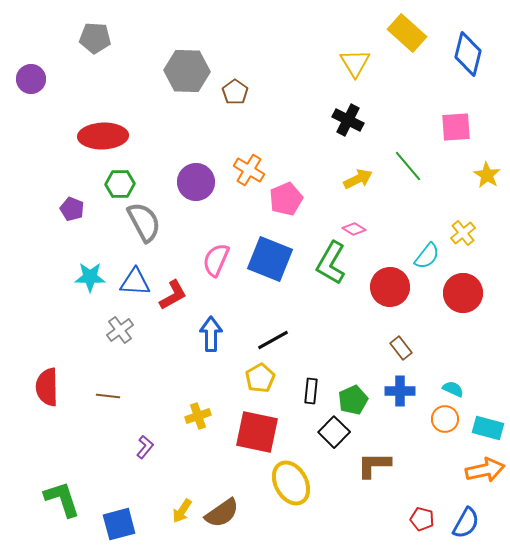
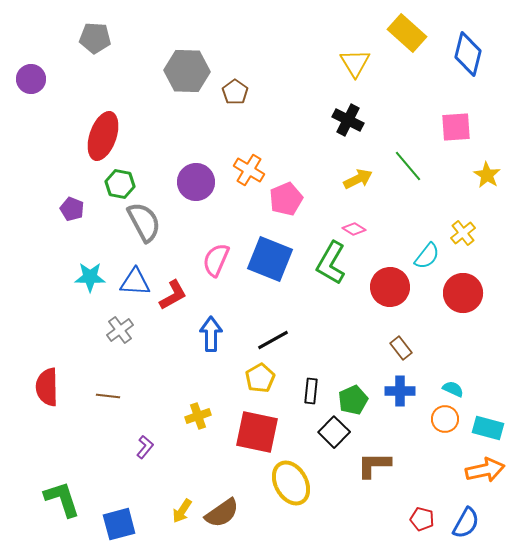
red ellipse at (103, 136): rotated 69 degrees counterclockwise
green hexagon at (120, 184): rotated 12 degrees clockwise
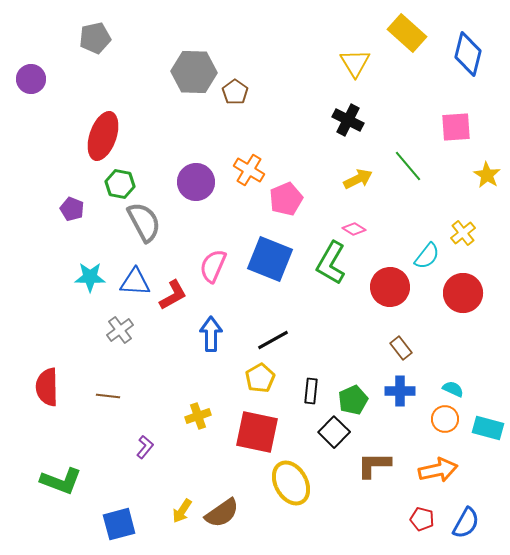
gray pentagon at (95, 38): rotated 16 degrees counterclockwise
gray hexagon at (187, 71): moved 7 px right, 1 px down
pink semicircle at (216, 260): moved 3 px left, 6 px down
orange arrow at (485, 470): moved 47 px left
green L-shape at (62, 499): moved 1 px left, 18 px up; rotated 129 degrees clockwise
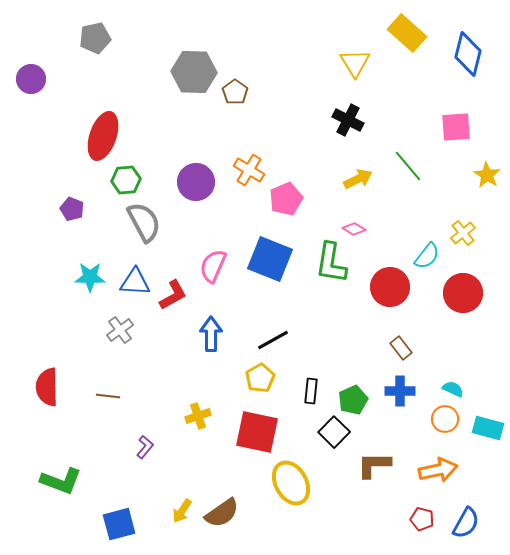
green hexagon at (120, 184): moved 6 px right, 4 px up; rotated 16 degrees counterclockwise
green L-shape at (331, 263): rotated 21 degrees counterclockwise
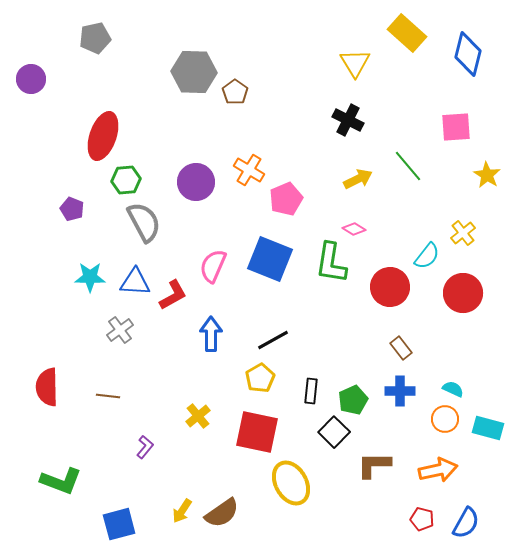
yellow cross at (198, 416): rotated 20 degrees counterclockwise
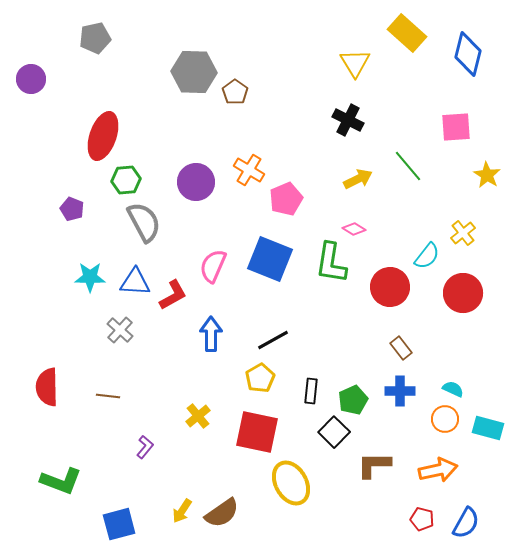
gray cross at (120, 330): rotated 12 degrees counterclockwise
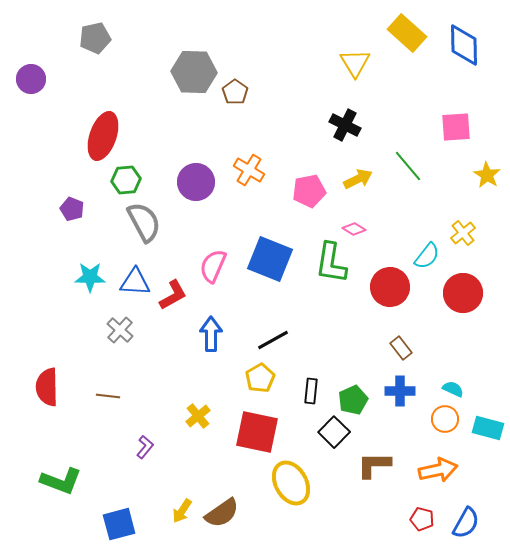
blue diamond at (468, 54): moved 4 px left, 9 px up; rotated 15 degrees counterclockwise
black cross at (348, 120): moved 3 px left, 5 px down
pink pentagon at (286, 199): moved 23 px right, 8 px up; rotated 12 degrees clockwise
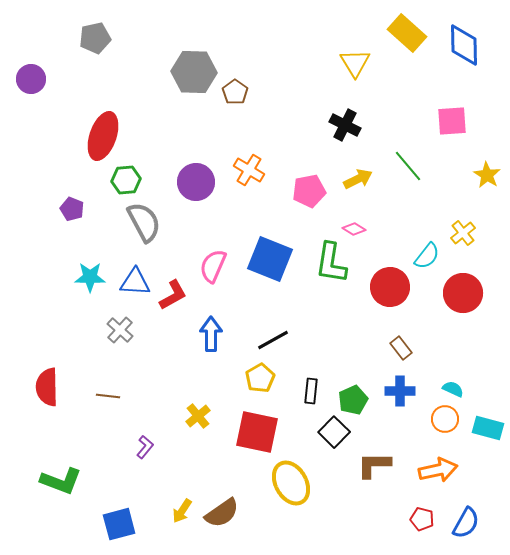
pink square at (456, 127): moved 4 px left, 6 px up
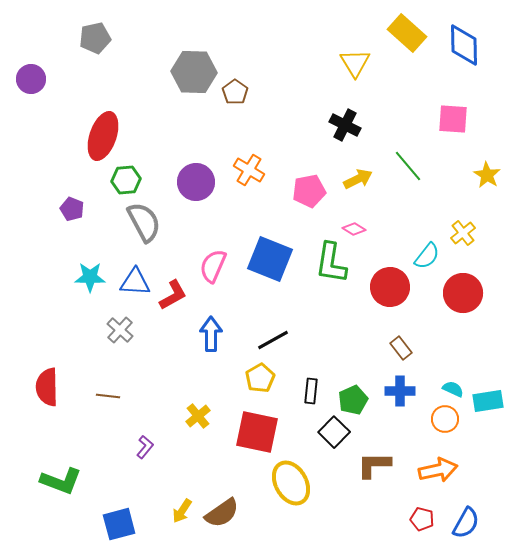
pink square at (452, 121): moved 1 px right, 2 px up; rotated 8 degrees clockwise
cyan rectangle at (488, 428): moved 27 px up; rotated 24 degrees counterclockwise
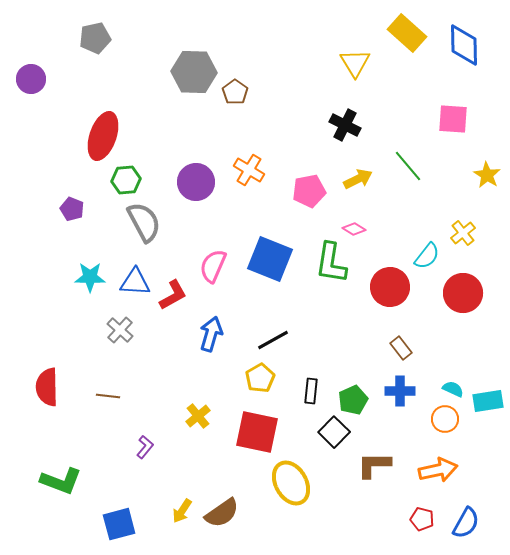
blue arrow at (211, 334): rotated 16 degrees clockwise
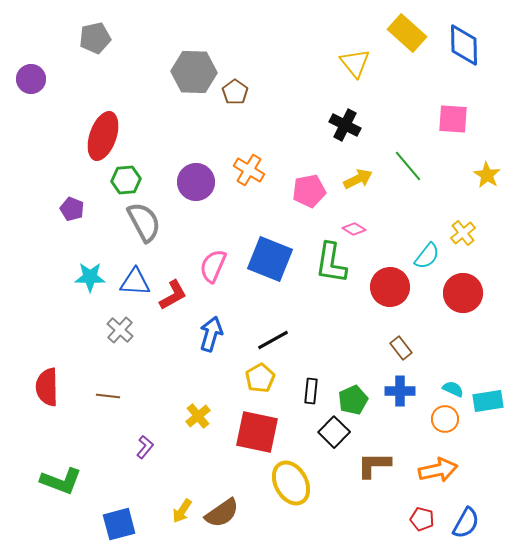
yellow triangle at (355, 63): rotated 8 degrees counterclockwise
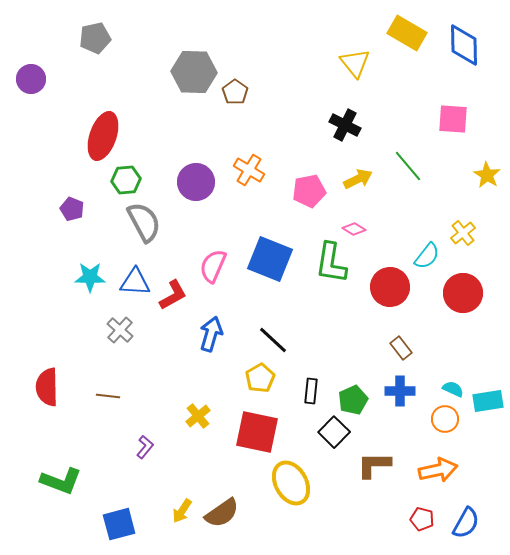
yellow rectangle at (407, 33): rotated 12 degrees counterclockwise
black line at (273, 340): rotated 72 degrees clockwise
